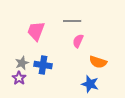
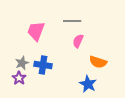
blue star: moved 2 px left; rotated 12 degrees clockwise
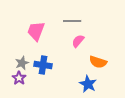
pink semicircle: rotated 16 degrees clockwise
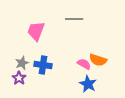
gray line: moved 2 px right, 2 px up
pink semicircle: moved 6 px right, 23 px down; rotated 80 degrees clockwise
orange semicircle: moved 2 px up
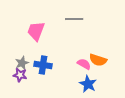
purple star: moved 1 px right, 3 px up; rotated 24 degrees counterclockwise
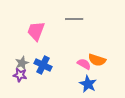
orange semicircle: moved 1 px left
blue cross: rotated 18 degrees clockwise
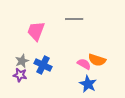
gray star: moved 2 px up
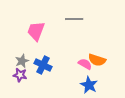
pink semicircle: moved 1 px right
blue star: moved 1 px right, 1 px down
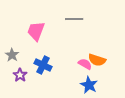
gray star: moved 10 px left, 6 px up; rotated 16 degrees counterclockwise
purple star: rotated 24 degrees clockwise
